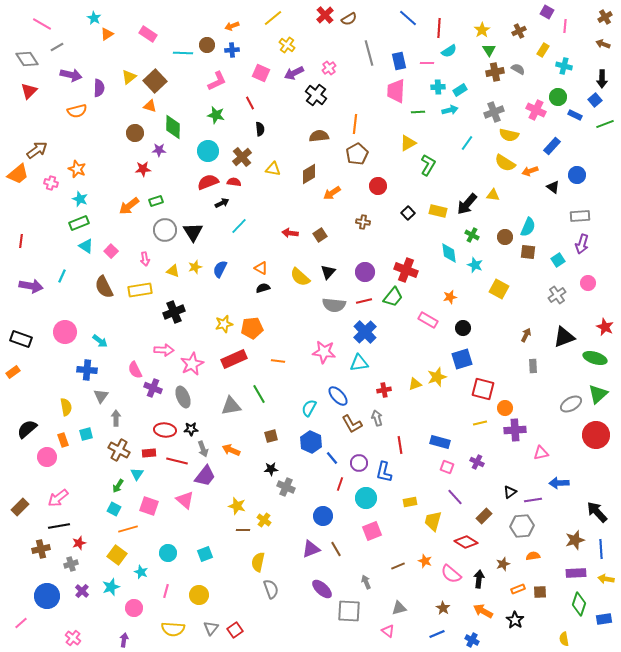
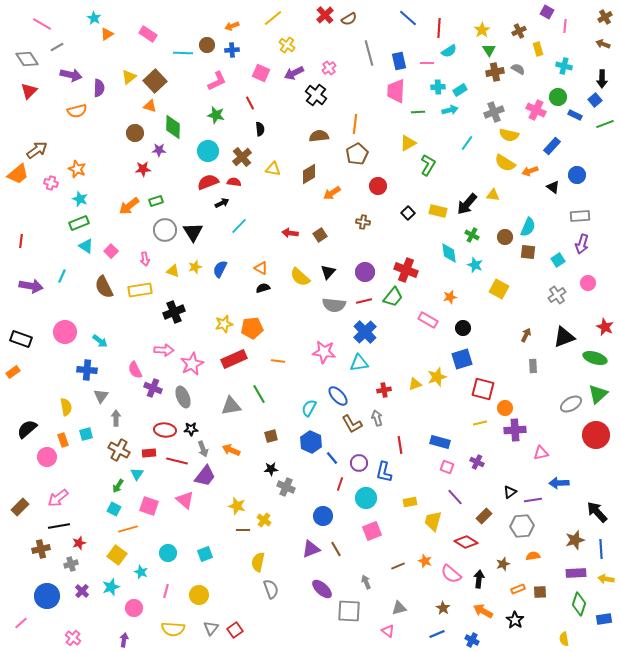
yellow rectangle at (543, 50): moved 5 px left, 1 px up; rotated 48 degrees counterclockwise
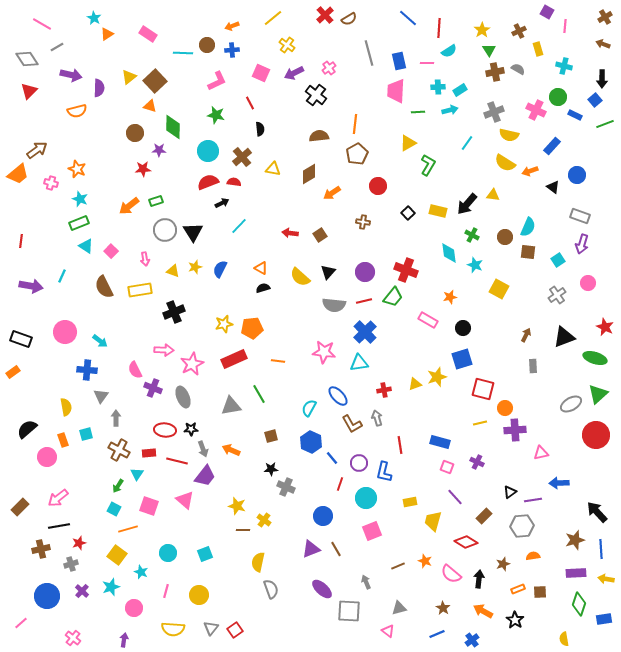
gray rectangle at (580, 216): rotated 24 degrees clockwise
blue cross at (472, 640): rotated 24 degrees clockwise
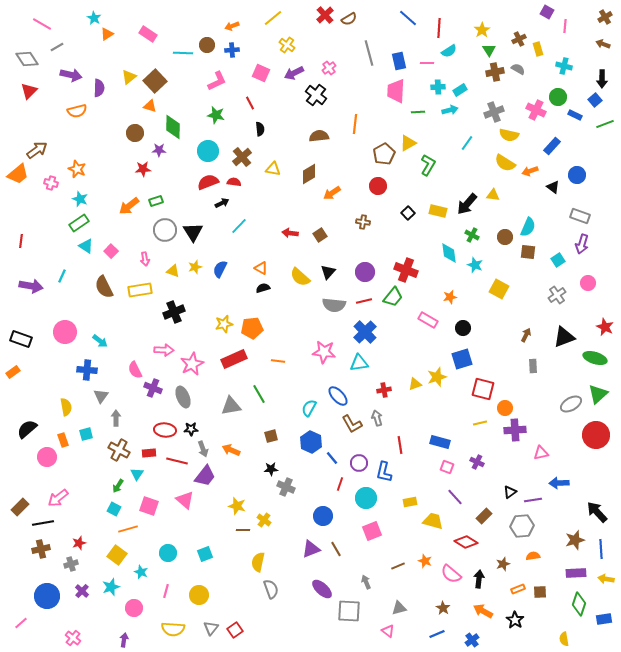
brown cross at (519, 31): moved 8 px down
brown pentagon at (357, 154): moved 27 px right
green rectangle at (79, 223): rotated 12 degrees counterclockwise
yellow trapezoid at (433, 521): rotated 90 degrees clockwise
black line at (59, 526): moved 16 px left, 3 px up
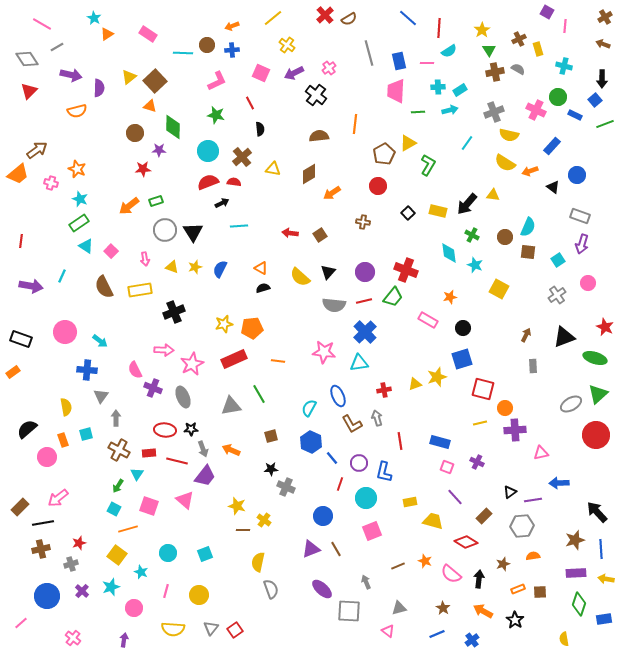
cyan line at (239, 226): rotated 42 degrees clockwise
yellow triangle at (173, 271): moved 1 px left, 4 px up
blue ellipse at (338, 396): rotated 20 degrees clockwise
red line at (400, 445): moved 4 px up
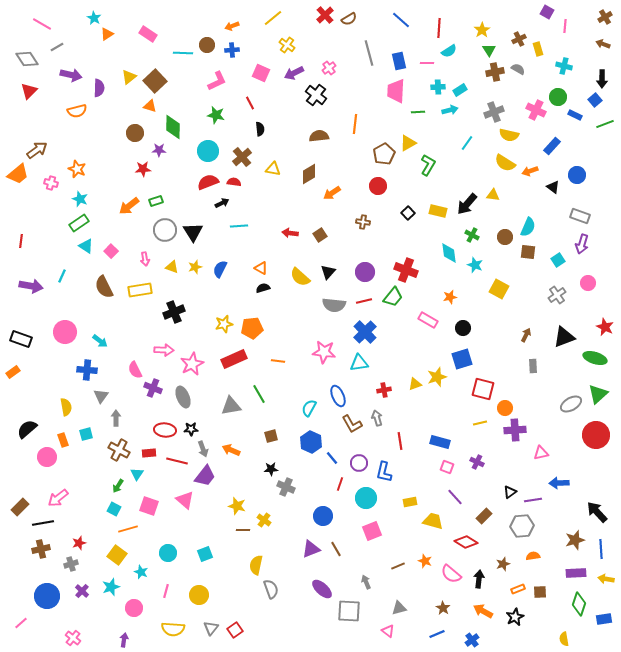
blue line at (408, 18): moved 7 px left, 2 px down
yellow semicircle at (258, 562): moved 2 px left, 3 px down
black star at (515, 620): moved 3 px up; rotated 12 degrees clockwise
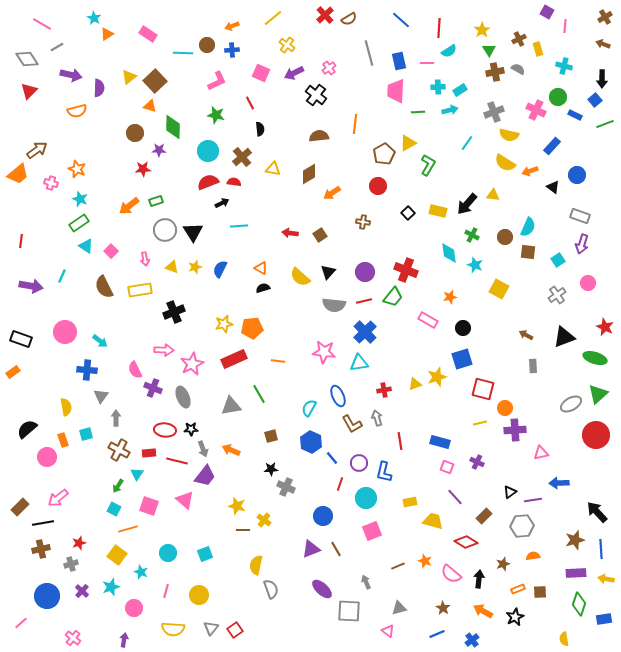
brown arrow at (526, 335): rotated 88 degrees counterclockwise
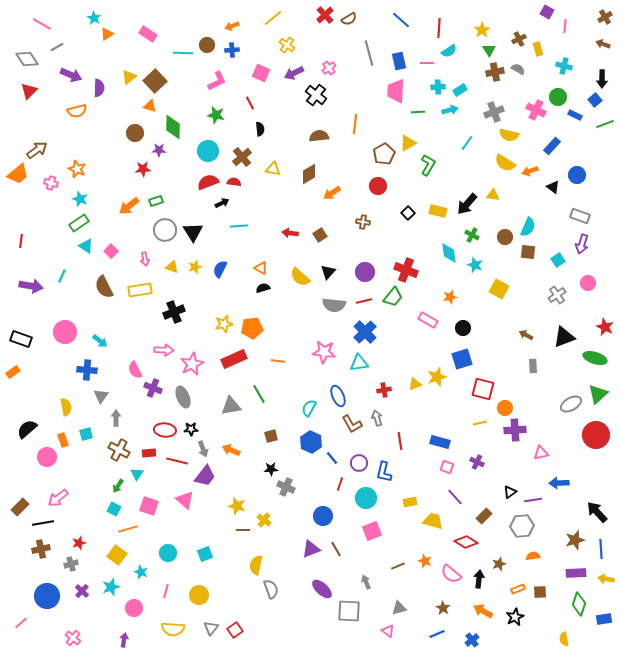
purple arrow at (71, 75): rotated 10 degrees clockwise
brown star at (503, 564): moved 4 px left
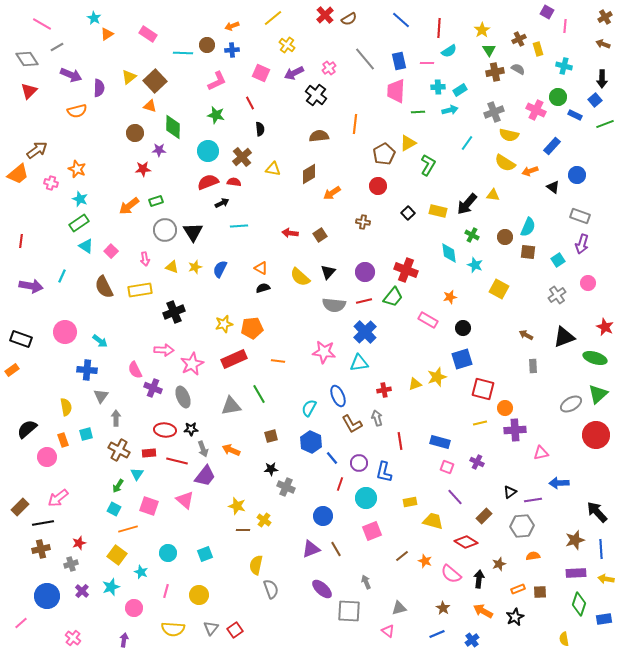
gray line at (369, 53): moved 4 px left, 6 px down; rotated 25 degrees counterclockwise
orange rectangle at (13, 372): moved 1 px left, 2 px up
brown line at (398, 566): moved 4 px right, 10 px up; rotated 16 degrees counterclockwise
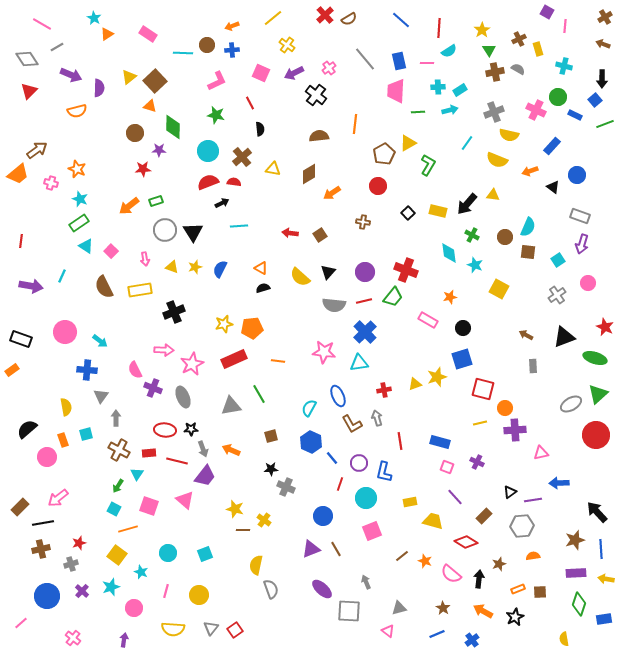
yellow semicircle at (505, 163): moved 8 px left, 3 px up; rotated 10 degrees counterclockwise
yellow star at (237, 506): moved 2 px left, 3 px down
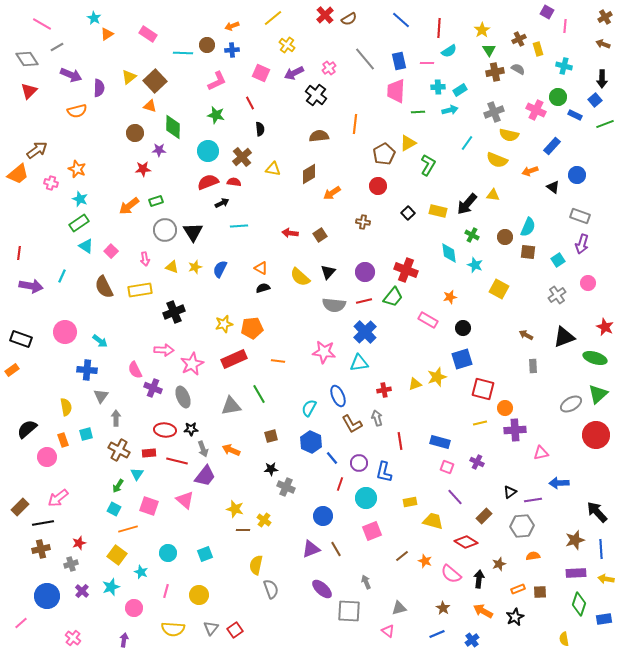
red line at (21, 241): moved 2 px left, 12 px down
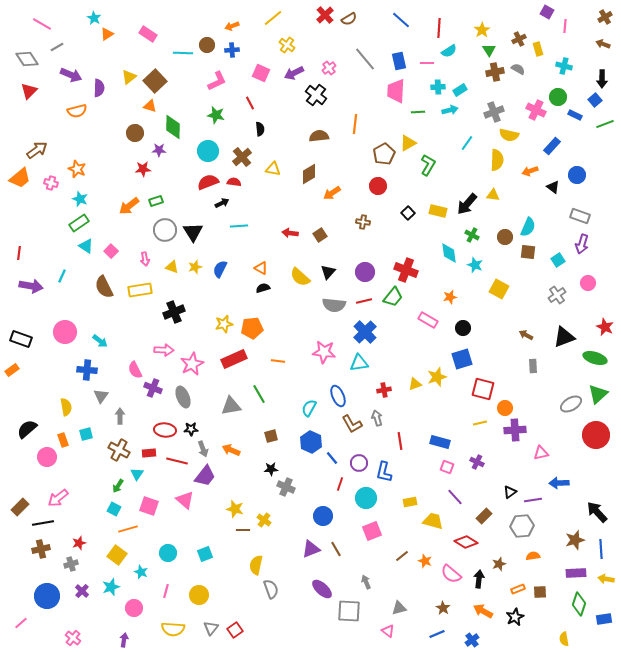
yellow semicircle at (497, 160): rotated 110 degrees counterclockwise
orange trapezoid at (18, 174): moved 2 px right, 4 px down
gray arrow at (116, 418): moved 4 px right, 2 px up
